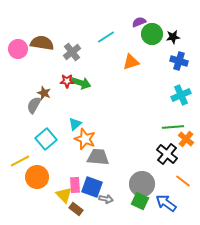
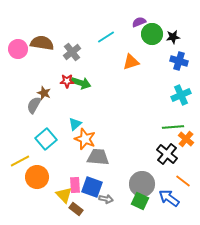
blue arrow: moved 3 px right, 5 px up
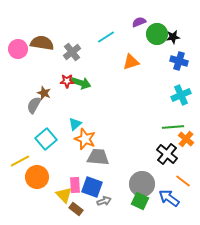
green circle: moved 5 px right
gray arrow: moved 2 px left, 2 px down; rotated 32 degrees counterclockwise
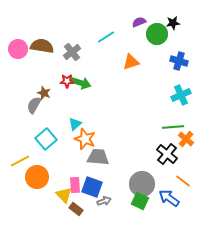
black star: moved 14 px up
brown semicircle: moved 3 px down
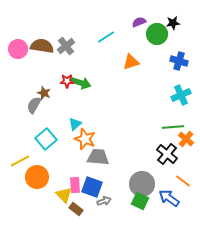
gray cross: moved 6 px left, 6 px up
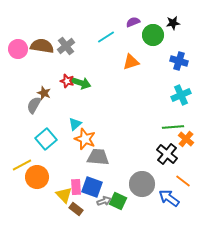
purple semicircle: moved 6 px left
green circle: moved 4 px left, 1 px down
red star: rotated 16 degrees clockwise
yellow line: moved 2 px right, 4 px down
pink rectangle: moved 1 px right, 2 px down
green square: moved 22 px left
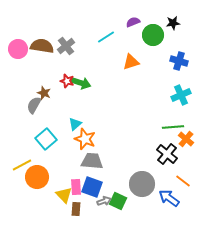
gray trapezoid: moved 6 px left, 4 px down
brown rectangle: rotated 56 degrees clockwise
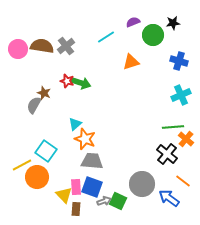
cyan square: moved 12 px down; rotated 15 degrees counterclockwise
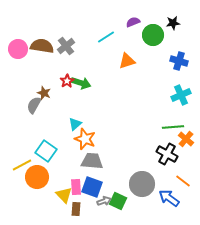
orange triangle: moved 4 px left, 1 px up
red star: rotated 24 degrees clockwise
black cross: rotated 10 degrees counterclockwise
